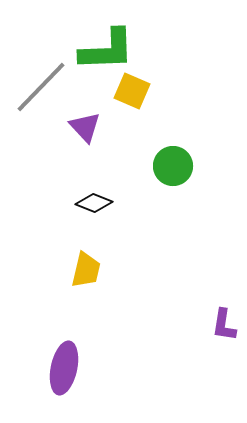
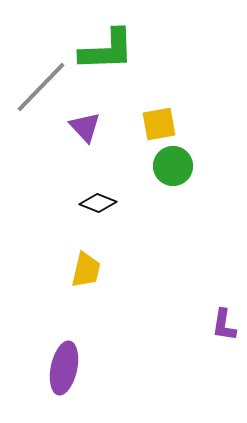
yellow square: moved 27 px right, 33 px down; rotated 33 degrees counterclockwise
black diamond: moved 4 px right
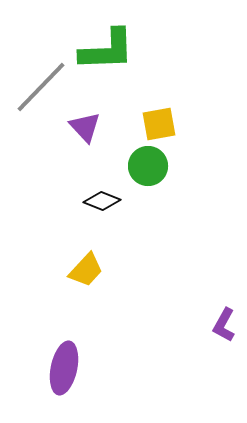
green circle: moved 25 px left
black diamond: moved 4 px right, 2 px up
yellow trapezoid: rotated 30 degrees clockwise
purple L-shape: rotated 20 degrees clockwise
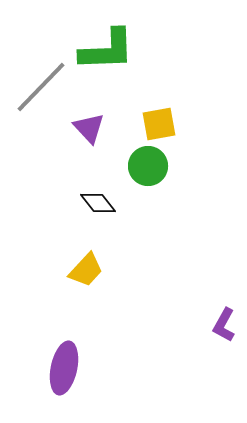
purple triangle: moved 4 px right, 1 px down
black diamond: moved 4 px left, 2 px down; rotated 30 degrees clockwise
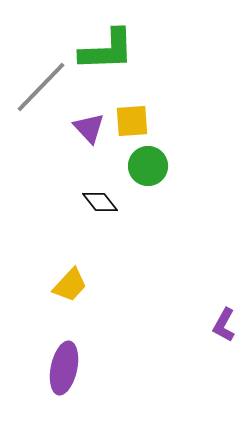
yellow square: moved 27 px left, 3 px up; rotated 6 degrees clockwise
black diamond: moved 2 px right, 1 px up
yellow trapezoid: moved 16 px left, 15 px down
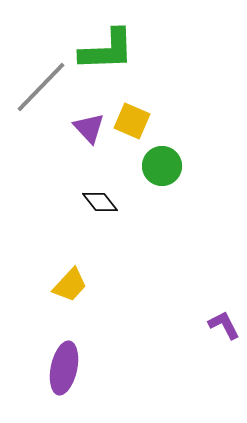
yellow square: rotated 27 degrees clockwise
green circle: moved 14 px right
purple L-shape: rotated 124 degrees clockwise
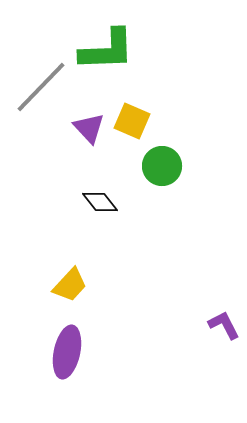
purple ellipse: moved 3 px right, 16 px up
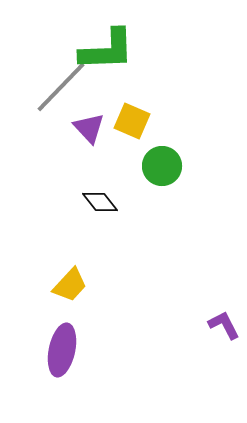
gray line: moved 20 px right
purple ellipse: moved 5 px left, 2 px up
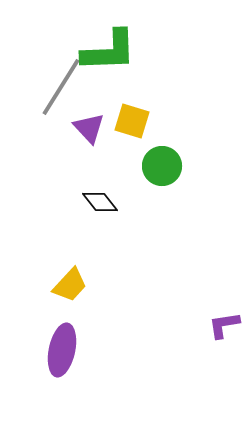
green L-shape: moved 2 px right, 1 px down
gray line: rotated 12 degrees counterclockwise
yellow square: rotated 6 degrees counterclockwise
purple L-shape: rotated 72 degrees counterclockwise
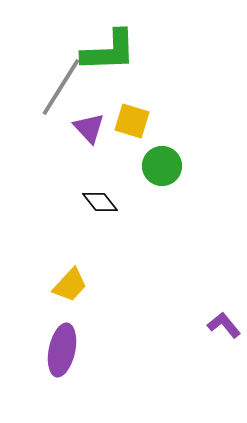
purple L-shape: rotated 60 degrees clockwise
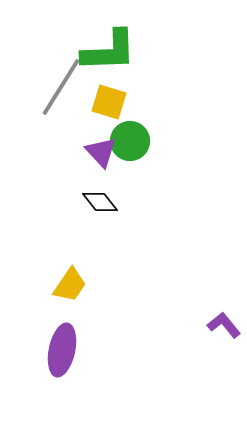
yellow square: moved 23 px left, 19 px up
purple triangle: moved 12 px right, 24 px down
green circle: moved 32 px left, 25 px up
yellow trapezoid: rotated 9 degrees counterclockwise
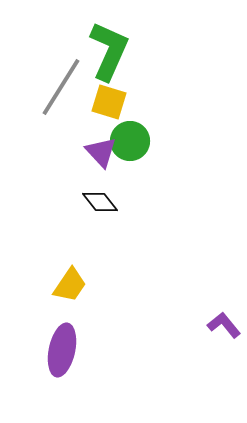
green L-shape: rotated 64 degrees counterclockwise
